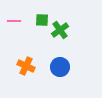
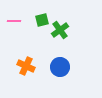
green square: rotated 16 degrees counterclockwise
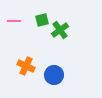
blue circle: moved 6 px left, 8 px down
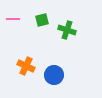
pink line: moved 1 px left, 2 px up
green cross: moved 7 px right; rotated 36 degrees counterclockwise
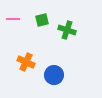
orange cross: moved 4 px up
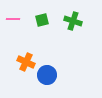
green cross: moved 6 px right, 9 px up
blue circle: moved 7 px left
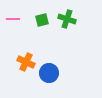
green cross: moved 6 px left, 2 px up
blue circle: moved 2 px right, 2 px up
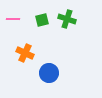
orange cross: moved 1 px left, 9 px up
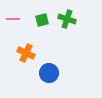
orange cross: moved 1 px right
